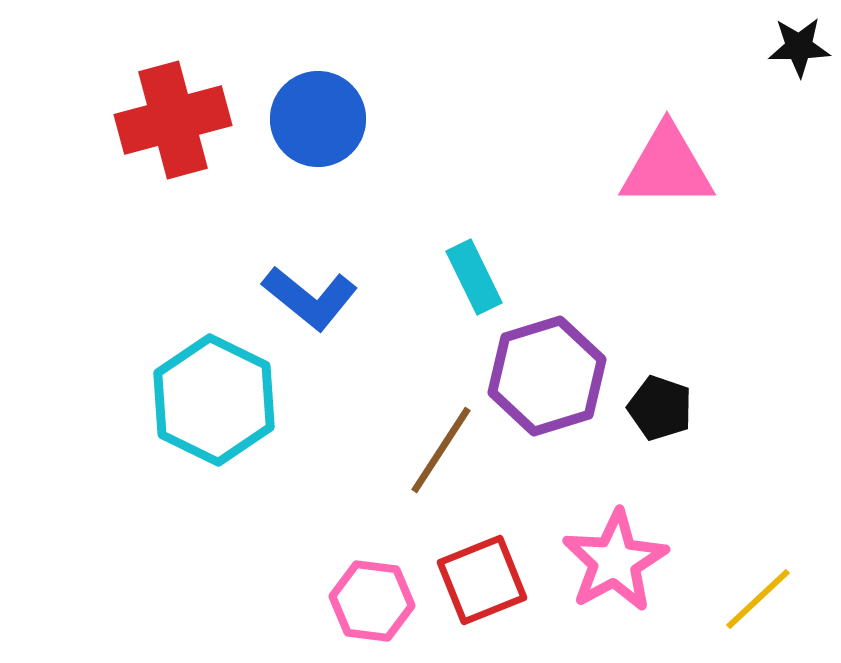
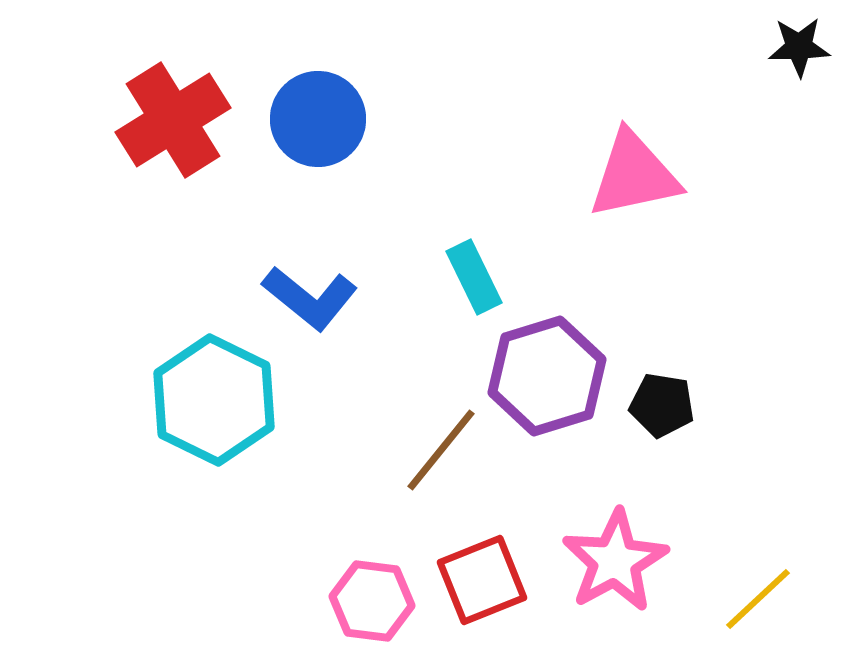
red cross: rotated 17 degrees counterclockwise
pink triangle: moved 33 px left, 8 px down; rotated 12 degrees counterclockwise
black pentagon: moved 2 px right, 3 px up; rotated 10 degrees counterclockwise
brown line: rotated 6 degrees clockwise
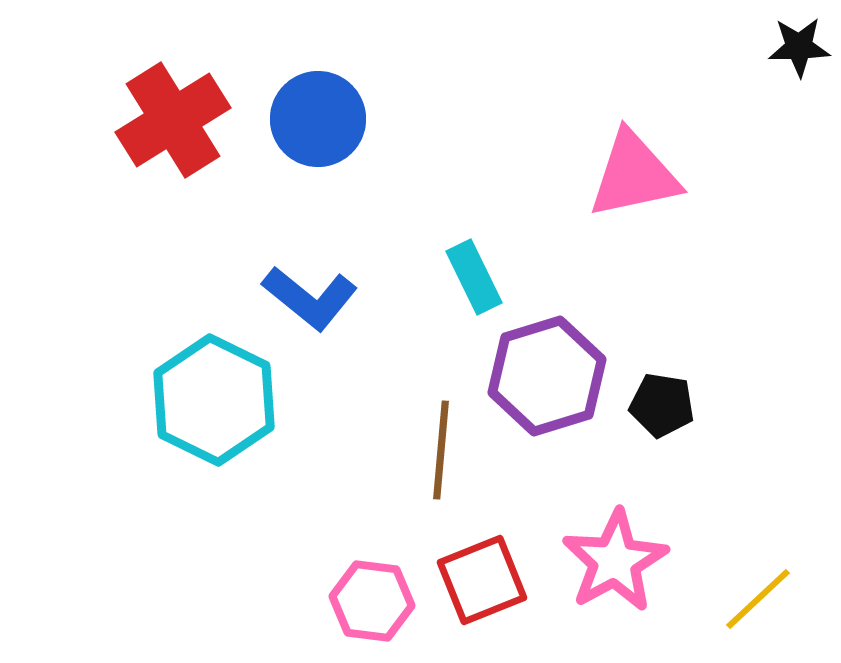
brown line: rotated 34 degrees counterclockwise
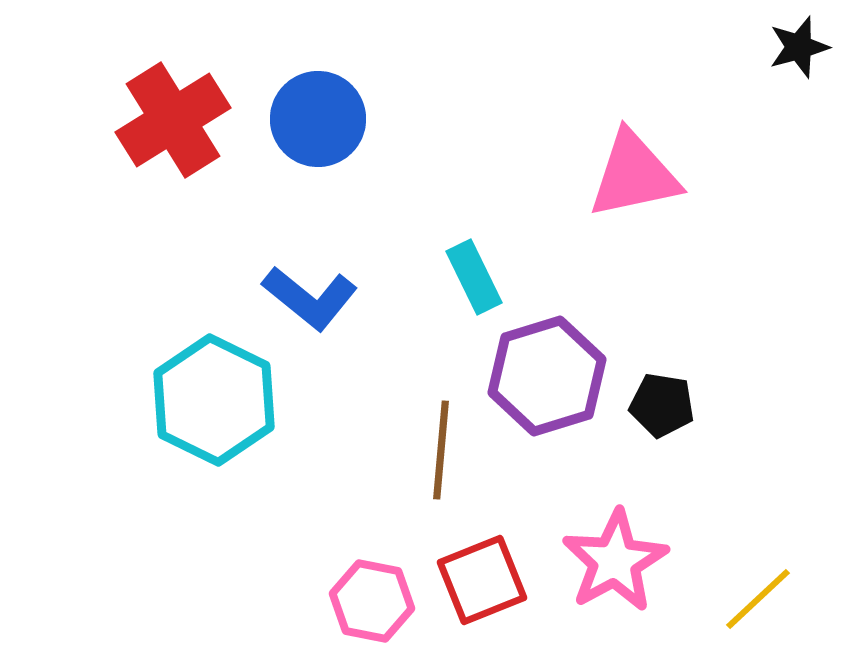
black star: rotated 14 degrees counterclockwise
pink hexagon: rotated 4 degrees clockwise
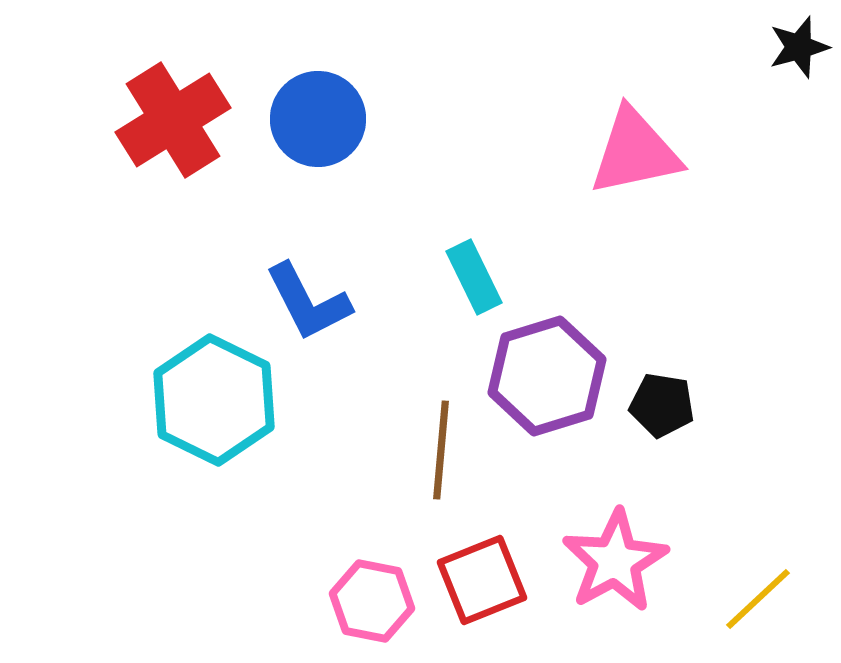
pink triangle: moved 1 px right, 23 px up
blue L-shape: moved 2 px left, 4 px down; rotated 24 degrees clockwise
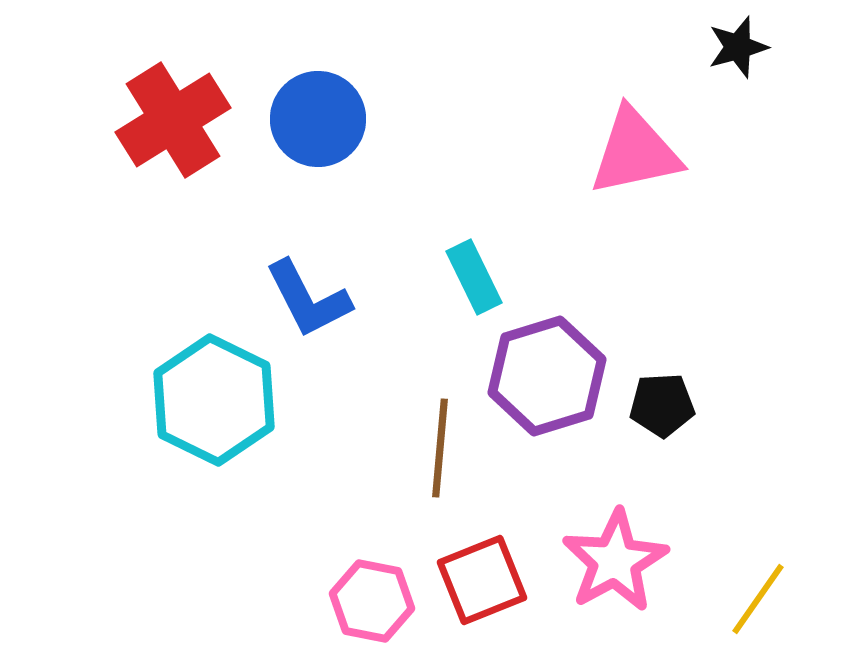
black star: moved 61 px left
blue L-shape: moved 3 px up
black pentagon: rotated 12 degrees counterclockwise
brown line: moved 1 px left, 2 px up
yellow line: rotated 12 degrees counterclockwise
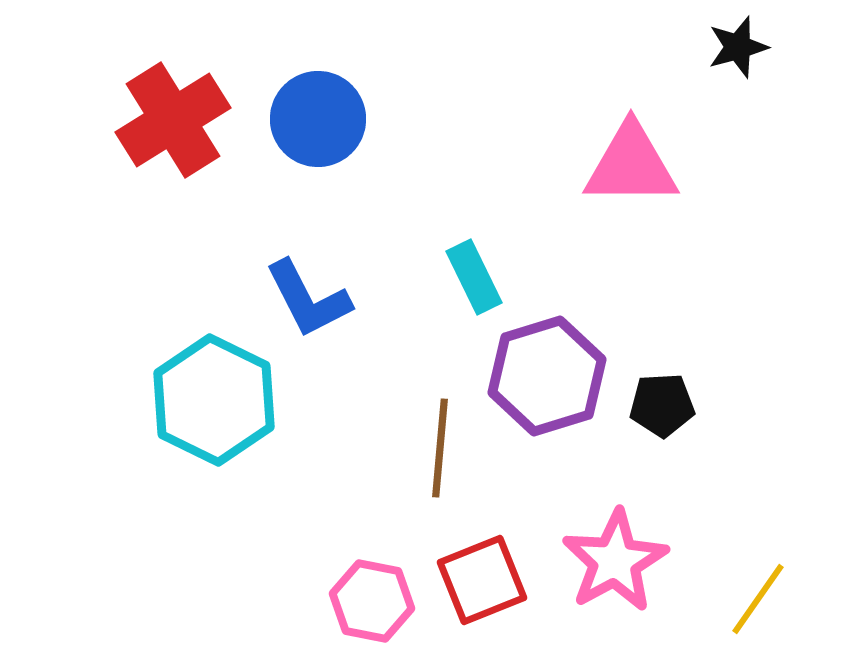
pink triangle: moved 4 px left, 13 px down; rotated 12 degrees clockwise
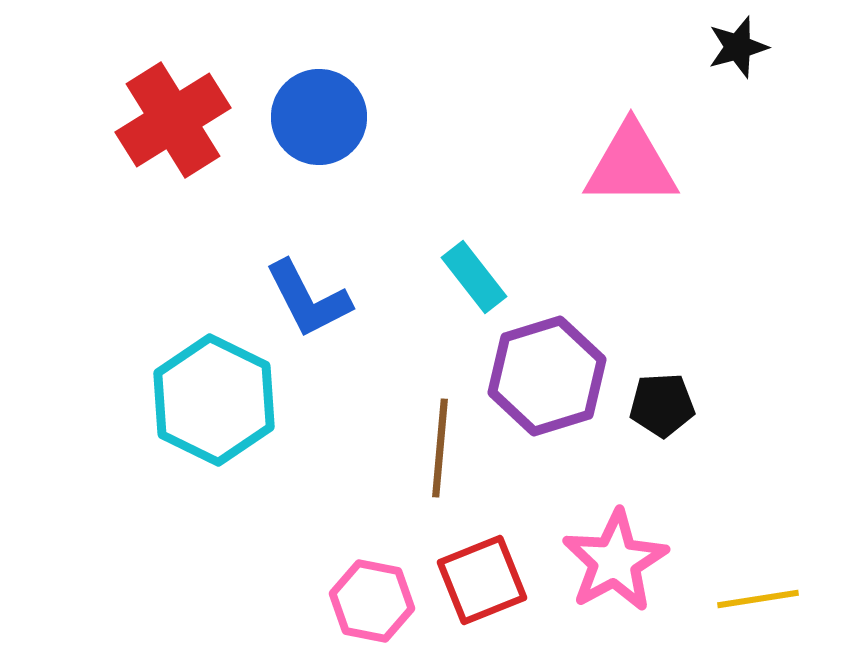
blue circle: moved 1 px right, 2 px up
cyan rectangle: rotated 12 degrees counterclockwise
yellow line: rotated 46 degrees clockwise
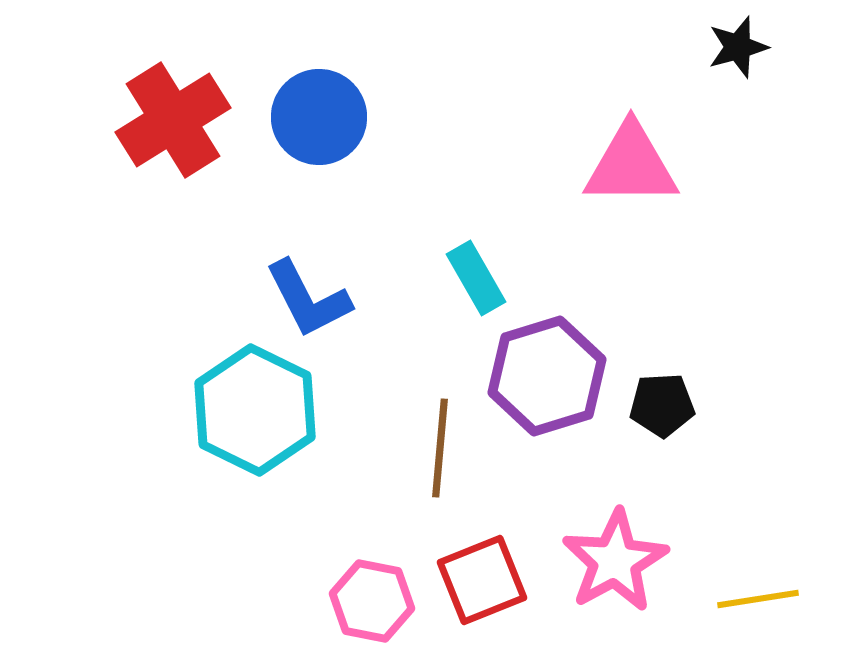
cyan rectangle: moved 2 px right, 1 px down; rotated 8 degrees clockwise
cyan hexagon: moved 41 px right, 10 px down
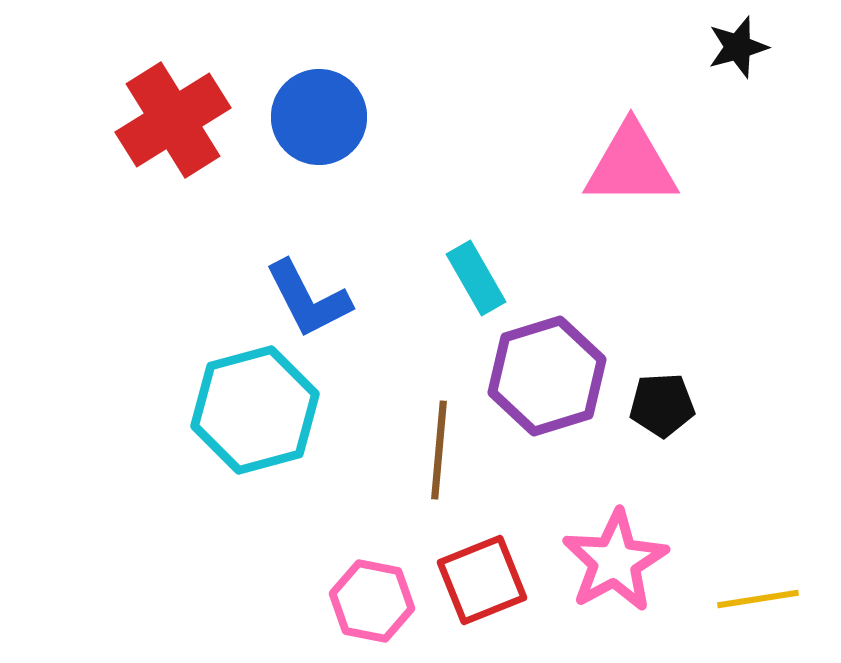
cyan hexagon: rotated 19 degrees clockwise
brown line: moved 1 px left, 2 px down
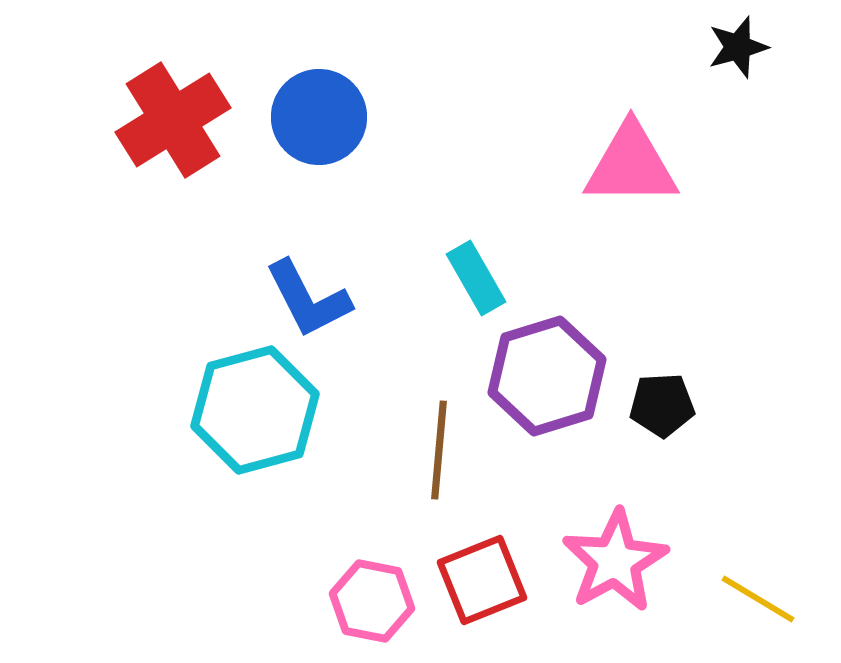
yellow line: rotated 40 degrees clockwise
